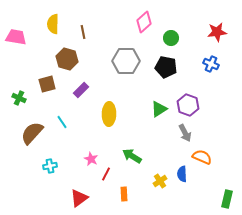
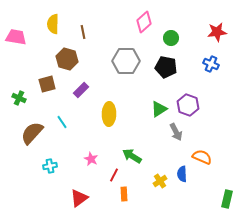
gray arrow: moved 9 px left, 1 px up
red line: moved 8 px right, 1 px down
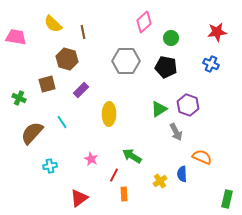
yellow semicircle: rotated 48 degrees counterclockwise
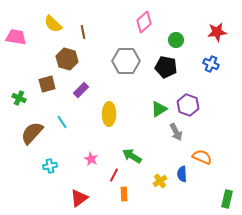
green circle: moved 5 px right, 2 px down
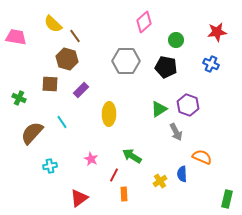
brown line: moved 8 px left, 4 px down; rotated 24 degrees counterclockwise
brown square: moved 3 px right; rotated 18 degrees clockwise
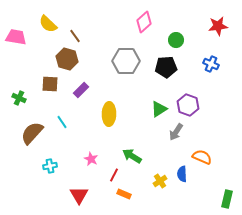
yellow semicircle: moved 5 px left
red star: moved 1 px right, 6 px up
black pentagon: rotated 15 degrees counterclockwise
gray arrow: rotated 60 degrees clockwise
orange rectangle: rotated 64 degrees counterclockwise
red triangle: moved 3 px up; rotated 24 degrees counterclockwise
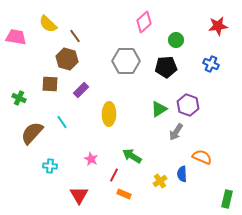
cyan cross: rotated 16 degrees clockwise
